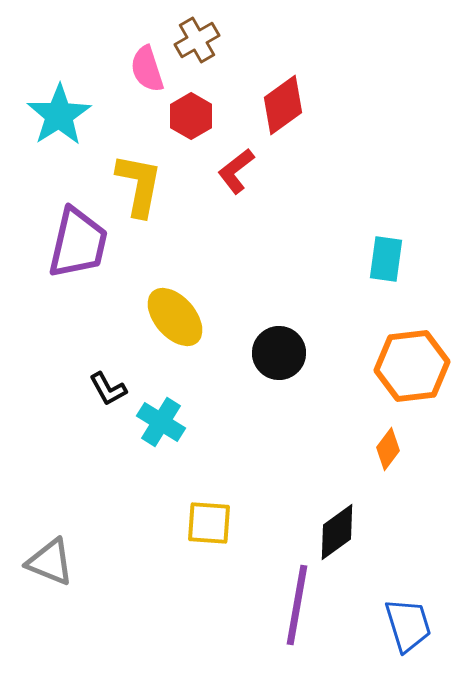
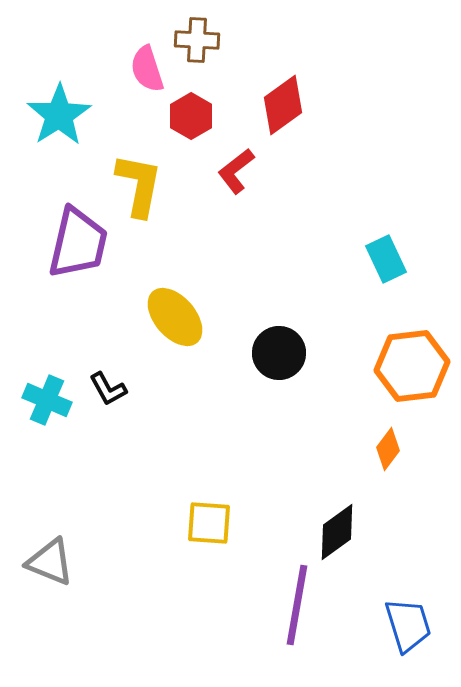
brown cross: rotated 33 degrees clockwise
cyan rectangle: rotated 33 degrees counterclockwise
cyan cross: moved 114 px left, 22 px up; rotated 9 degrees counterclockwise
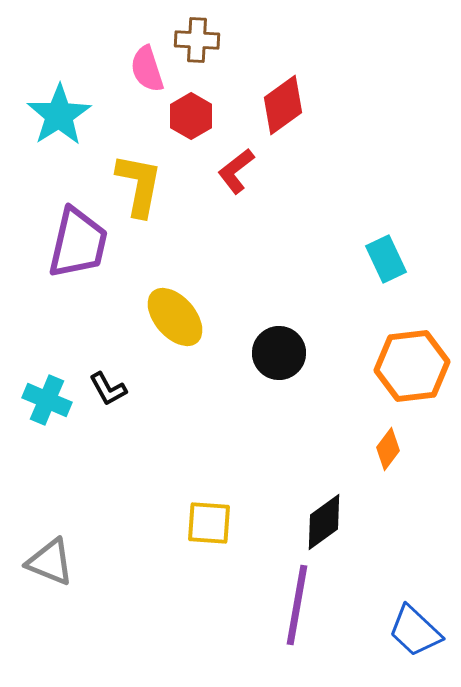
black diamond: moved 13 px left, 10 px up
blue trapezoid: moved 7 px right, 6 px down; rotated 150 degrees clockwise
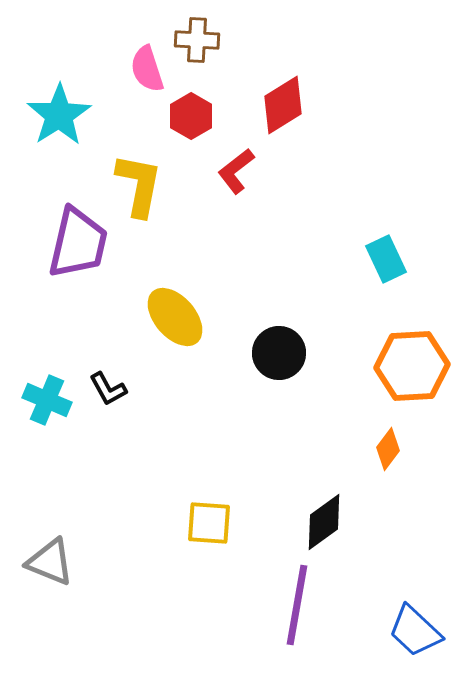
red diamond: rotated 4 degrees clockwise
orange hexagon: rotated 4 degrees clockwise
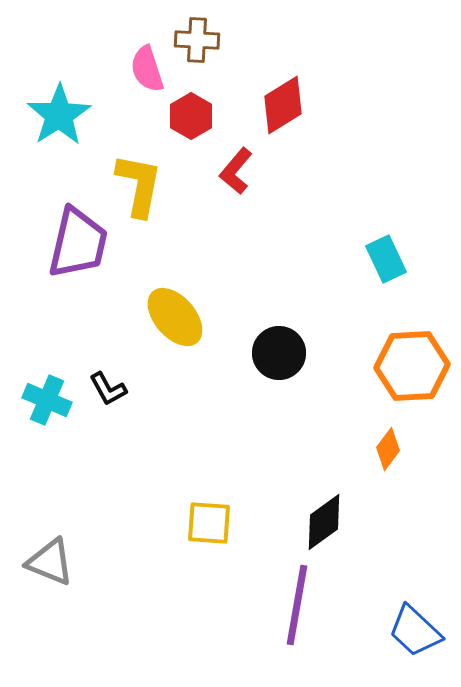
red L-shape: rotated 12 degrees counterclockwise
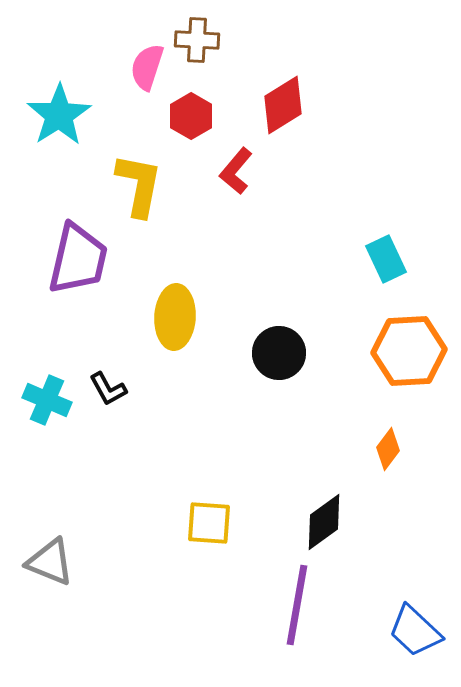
pink semicircle: moved 2 px up; rotated 36 degrees clockwise
purple trapezoid: moved 16 px down
yellow ellipse: rotated 44 degrees clockwise
orange hexagon: moved 3 px left, 15 px up
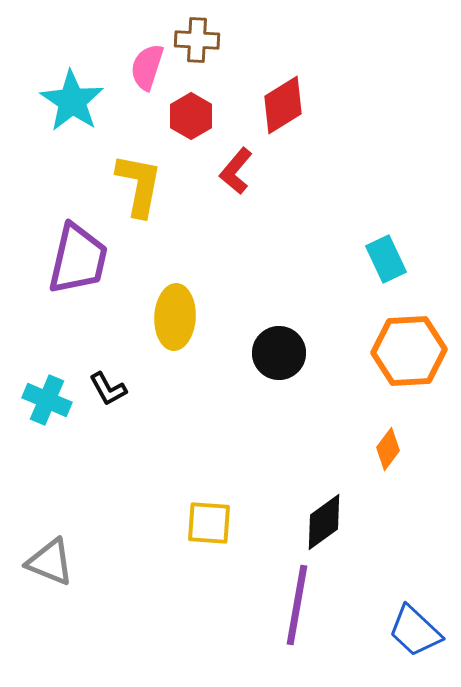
cyan star: moved 13 px right, 14 px up; rotated 6 degrees counterclockwise
